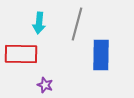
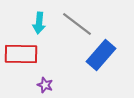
gray line: rotated 68 degrees counterclockwise
blue rectangle: rotated 40 degrees clockwise
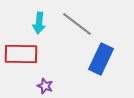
blue rectangle: moved 4 px down; rotated 16 degrees counterclockwise
purple star: moved 1 px down
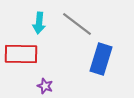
blue rectangle: rotated 8 degrees counterclockwise
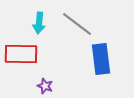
blue rectangle: rotated 24 degrees counterclockwise
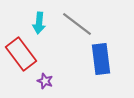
red rectangle: rotated 52 degrees clockwise
purple star: moved 5 px up
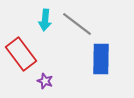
cyan arrow: moved 6 px right, 3 px up
blue rectangle: rotated 8 degrees clockwise
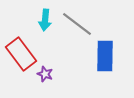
blue rectangle: moved 4 px right, 3 px up
purple star: moved 7 px up
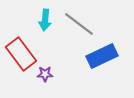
gray line: moved 2 px right
blue rectangle: moved 3 px left; rotated 64 degrees clockwise
purple star: rotated 21 degrees counterclockwise
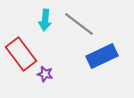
purple star: rotated 14 degrees clockwise
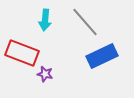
gray line: moved 6 px right, 2 px up; rotated 12 degrees clockwise
red rectangle: moved 1 px right, 1 px up; rotated 32 degrees counterclockwise
